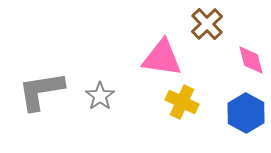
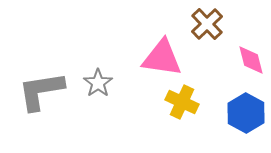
gray star: moved 2 px left, 13 px up
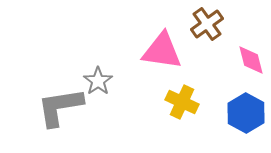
brown cross: rotated 8 degrees clockwise
pink triangle: moved 7 px up
gray star: moved 2 px up
gray L-shape: moved 19 px right, 16 px down
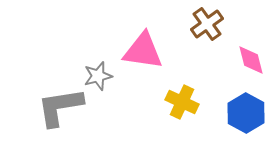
pink triangle: moved 19 px left
gray star: moved 5 px up; rotated 20 degrees clockwise
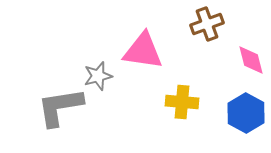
brown cross: rotated 16 degrees clockwise
yellow cross: rotated 20 degrees counterclockwise
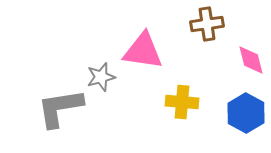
brown cross: rotated 12 degrees clockwise
gray star: moved 3 px right, 1 px down
gray L-shape: moved 1 px down
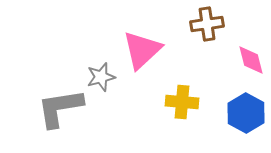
pink triangle: moved 1 px left, 1 px up; rotated 51 degrees counterclockwise
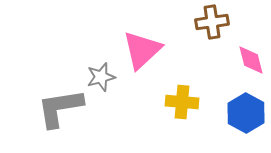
brown cross: moved 5 px right, 2 px up
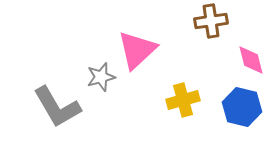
brown cross: moved 1 px left, 1 px up
pink triangle: moved 5 px left
yellow cross: moved 1 px right, 2 px up; rotated 20 degrees counterclockwise
gray L-shape: moved 3 px left, 1 px up; rotated 111 degrees counterclockwise
blue hexagon: moved 4 px left, 6 px up; rotated 15 degrees counterclockwise
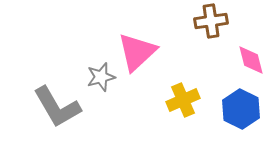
pink triangle: moved 2 px down
yellow cross: rotated 8 degrees counterclockwise
blue hexagon: moved 1 px left, 2 px down; rotated 12 degrees clockwise
